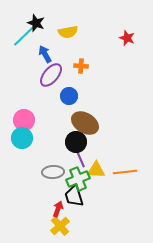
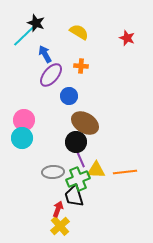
yellow semicircle: moved 11 px right; rotated 138 degrees counterclockwise
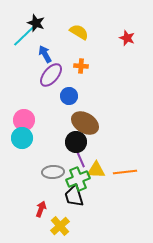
red arrow: moved 17 px left
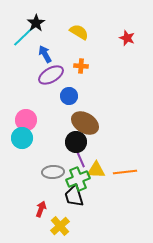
black star: rotated 18 degrees clockwise
purple ellipse: rotated 20 degrees clockwise
pink circle: moved 2 px right
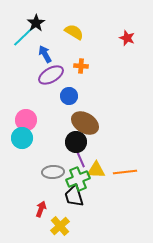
yellow semicircle: moved 5 px left
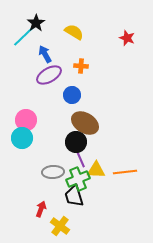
purple ellipse: moved 2 px left
blue circle: moved 3 px right, 1 px up
yellow cross: rotated 12 degrees counterclockwise
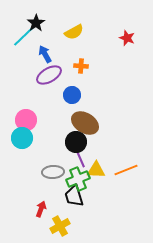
yellow semicircle: rotated 120 degrees clockwise
orange line: moved 1 px right, 2 px up; rotated 15 degrees counterclockwise
yellow cross: rotated 24 degrees clockwise
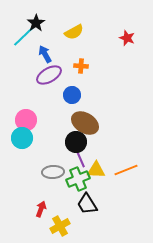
black trapezoid: moved 13 px right, 8 px down; rotated 15 degrees counterclockwise
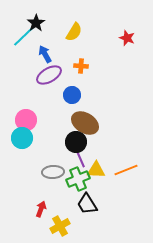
yellow semicircle: rotated 30 degrees counterclockwise
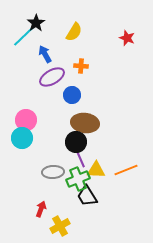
purple ellipse: moved 3 px right, 2 px down
brown ellipse: rotated 24 degrees counterclockwise
black trapezoid: moved 8 px up
